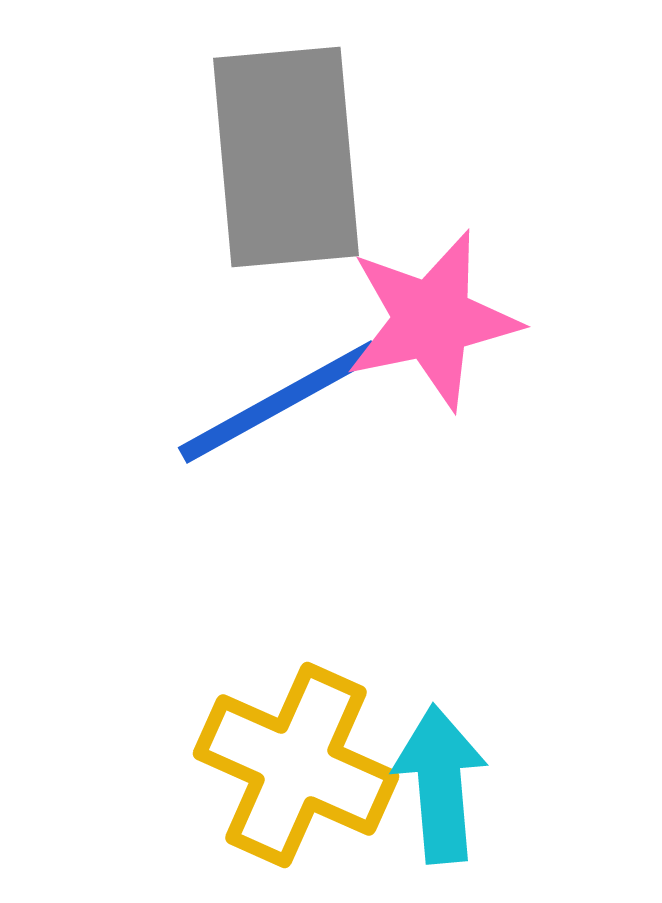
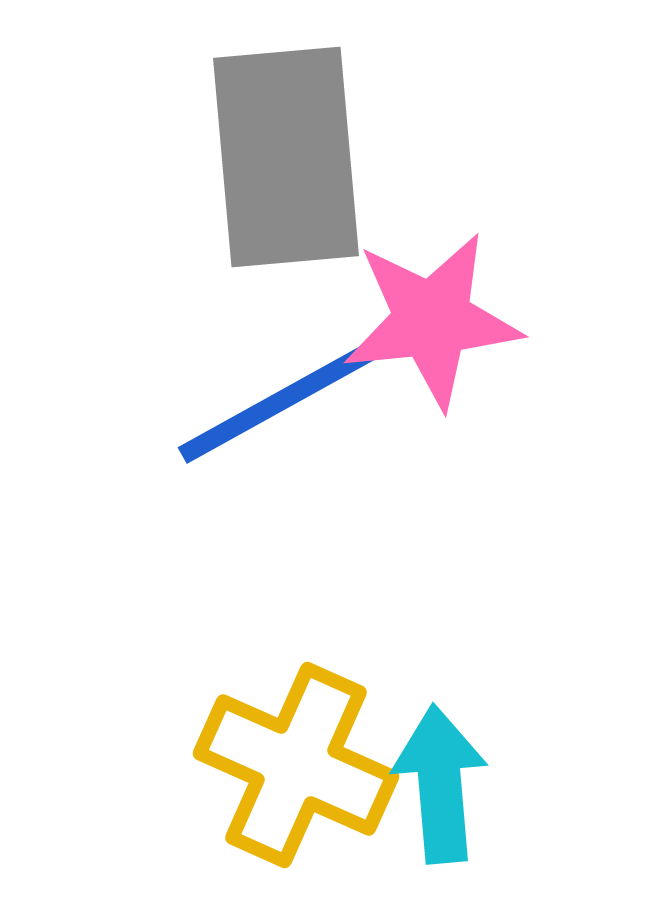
pink star: rotated 6 degrees clockwise
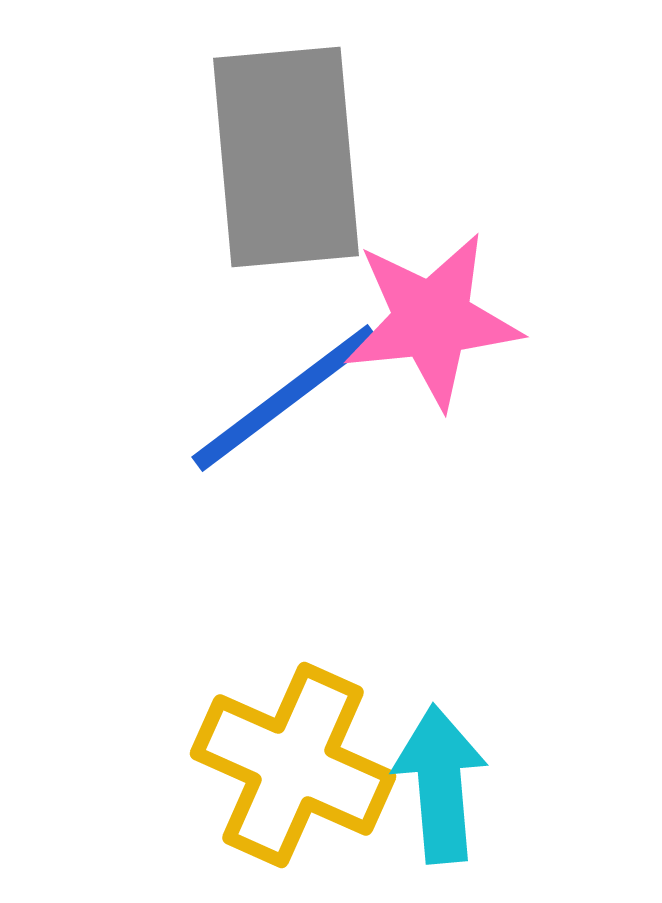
blue line: moved 6 px right, 4 px up; rotated 8 degrees counterclockwise
yellow cross: moved 3 px left
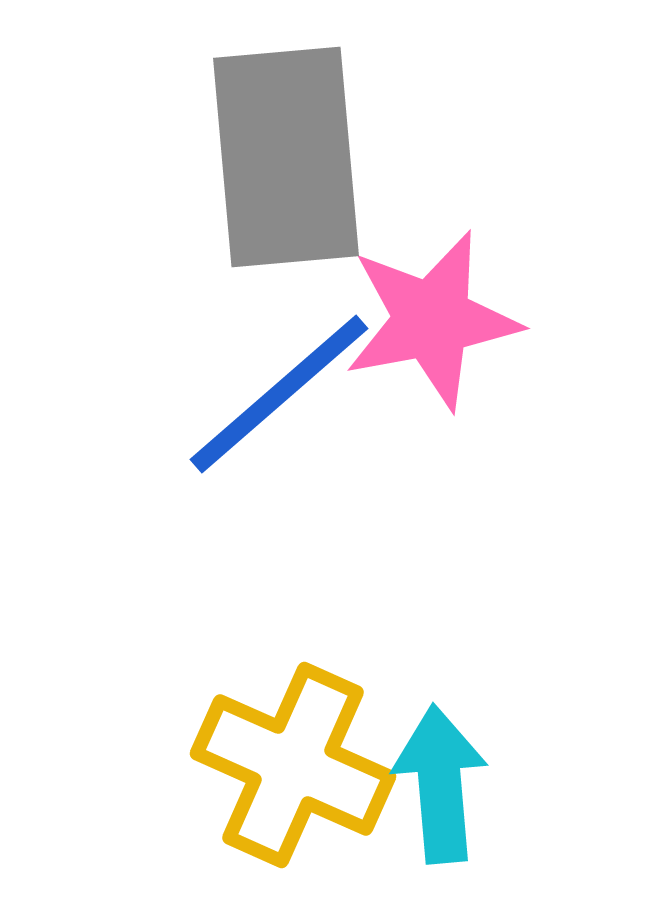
pink star: rotated 5 degrees counterclockwise
blue line: moved 6 px left, 4 px up; rotated 4 degrees counterclockwise
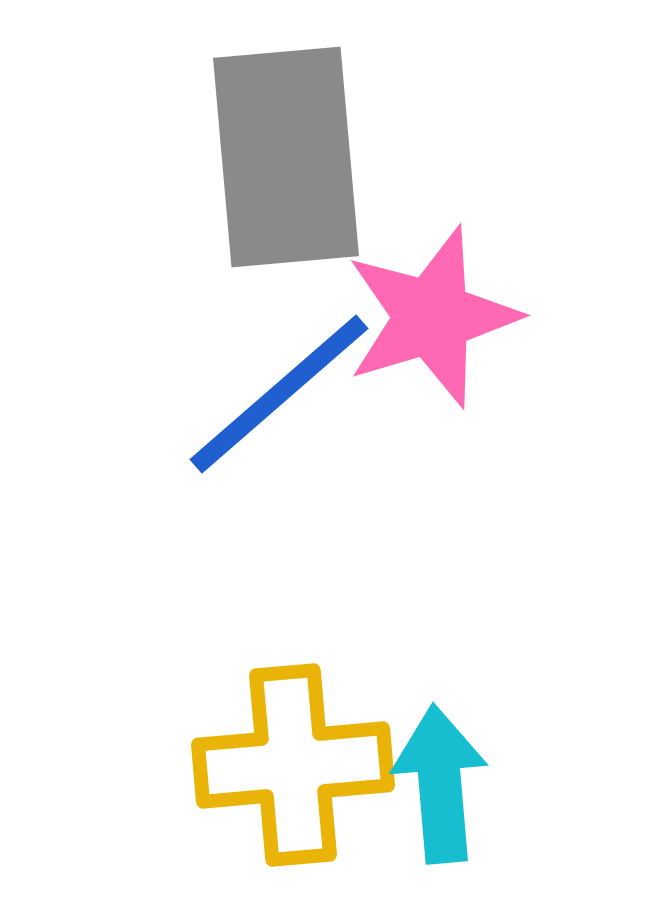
pink star: moved 3 px up; rotated 6 degrees counterclockwise
yellow cross: rotated 29 degrees counterclockwise
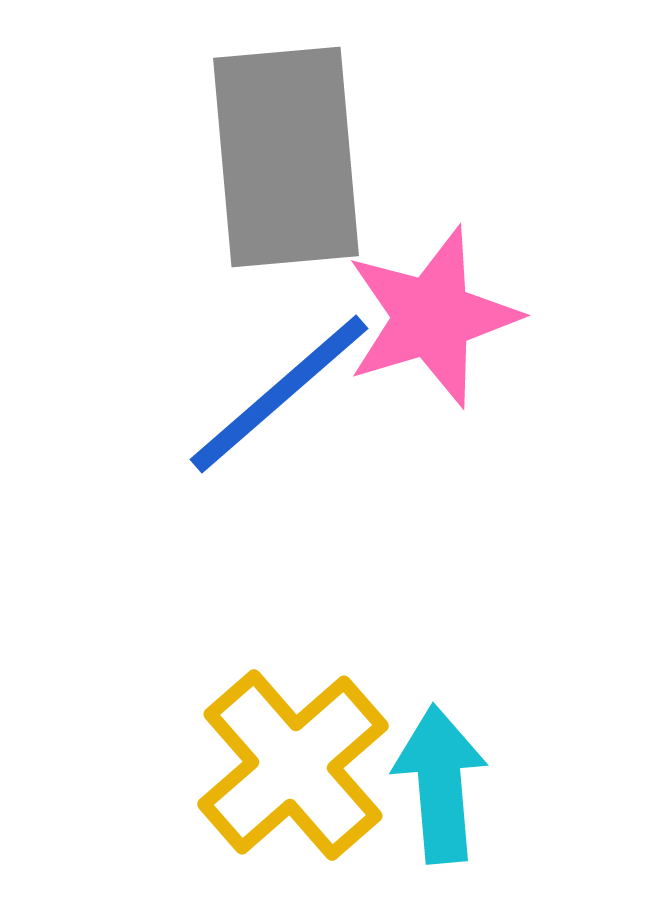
yellow cross: rotated 36 degrees counterclockwise
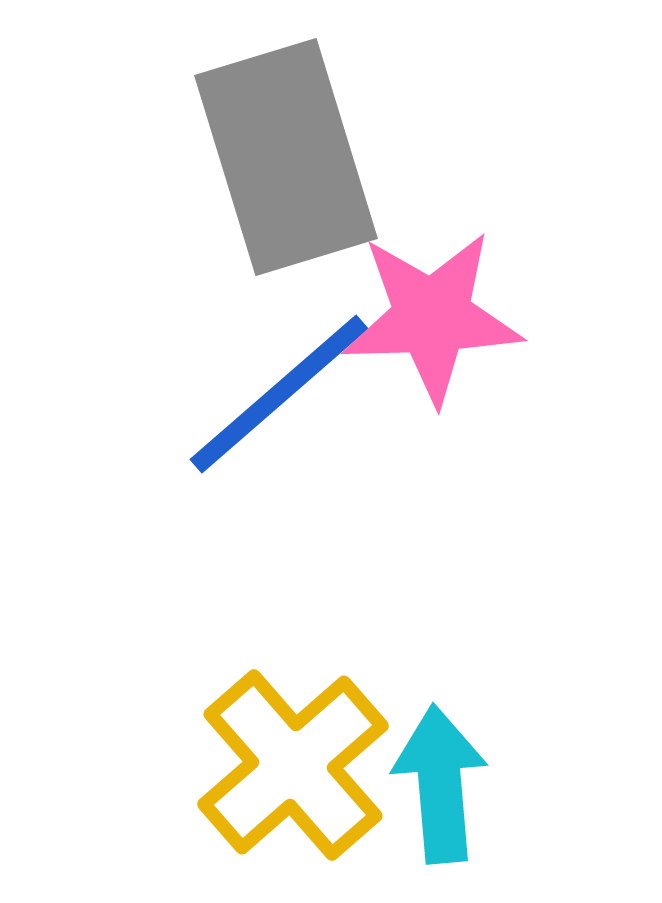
gray rectangle: rotated 12 degrees counterclockwise
pink star: rotated 15 degrees clockwise
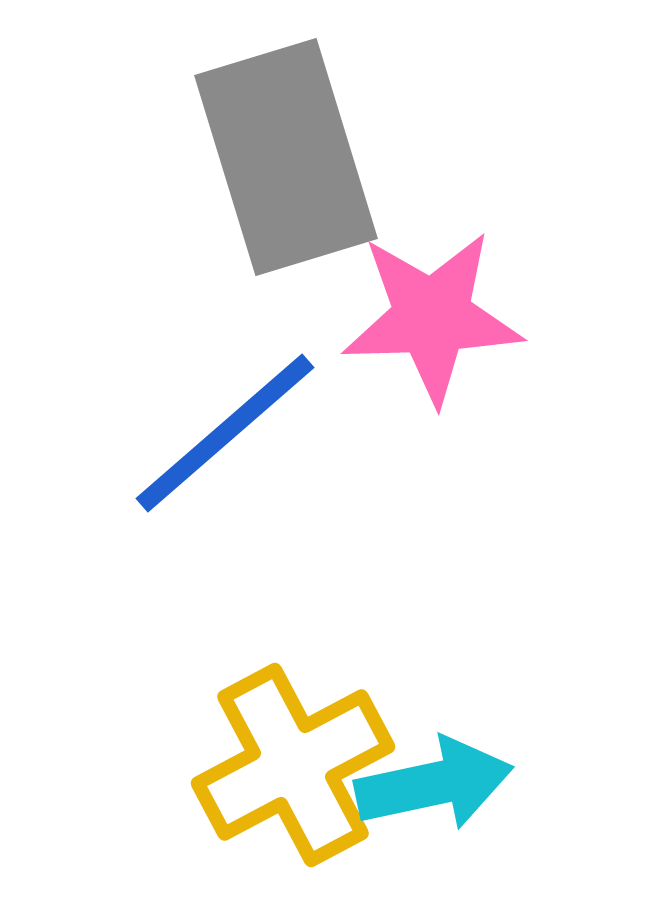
blue line: moved 54 px left, 39 px down
yellow cross: rotated 13 degrees clockwise
cyan arrow: moved 6 px left; rotated 83 degrees clockwise
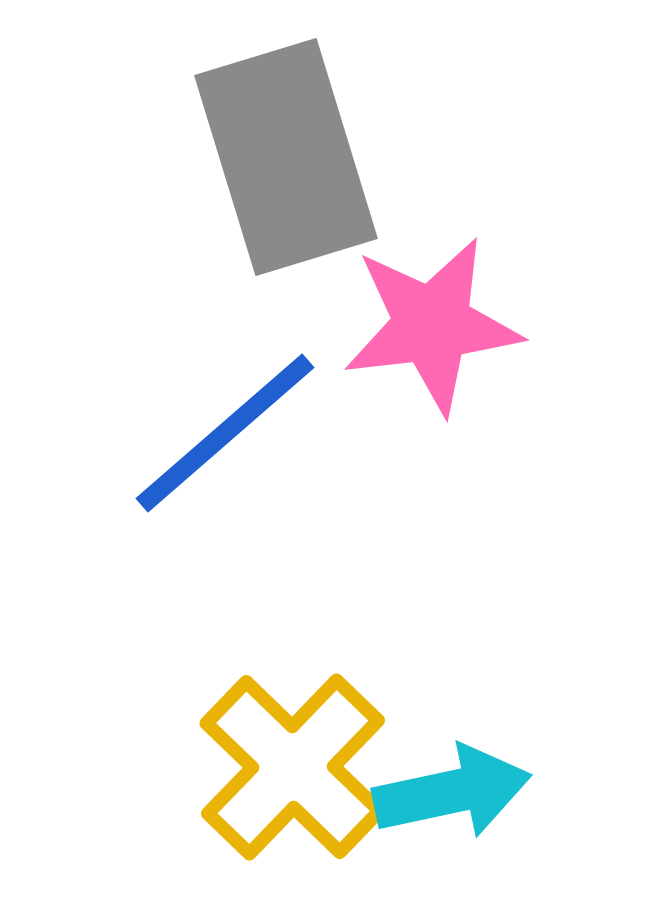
pink star: moved 8 px down; rotated 5 degrees counterclockwise
yellow cross: moved 2 px down; rotated 18 degrees counterclockwise
cyan arrow: moved 18 px right, 8 px down
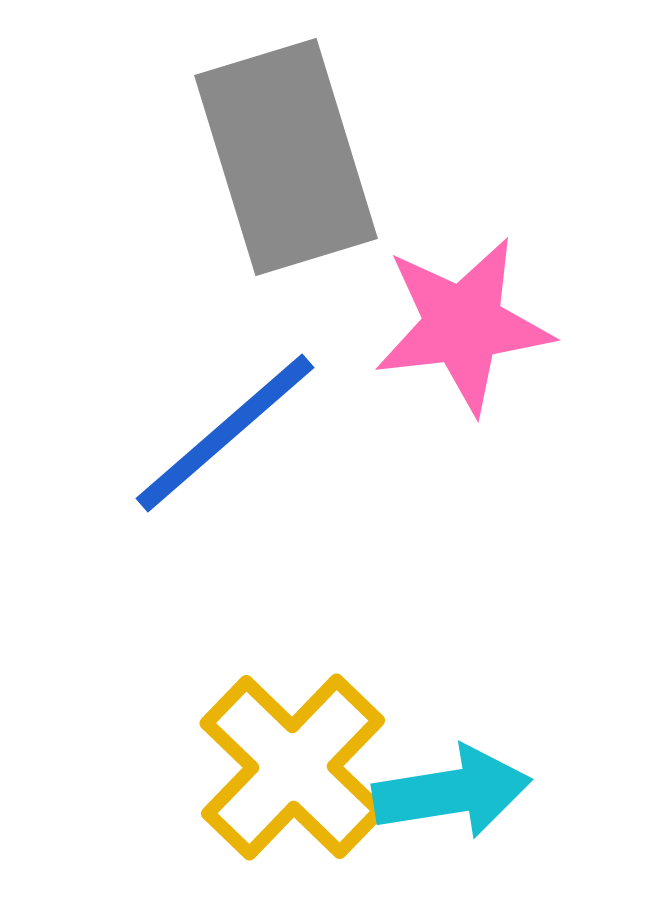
pink star: moved 31 px right
cyan arrow: rotated 3 degrees clockwise
